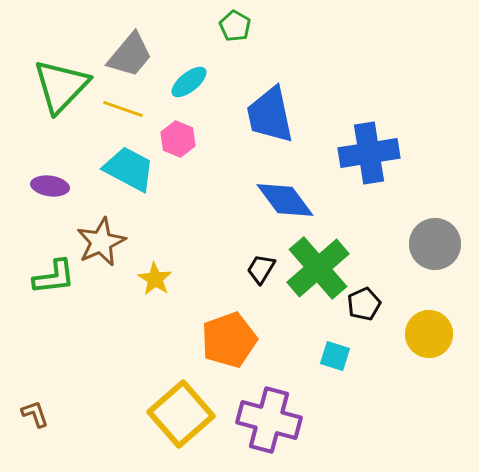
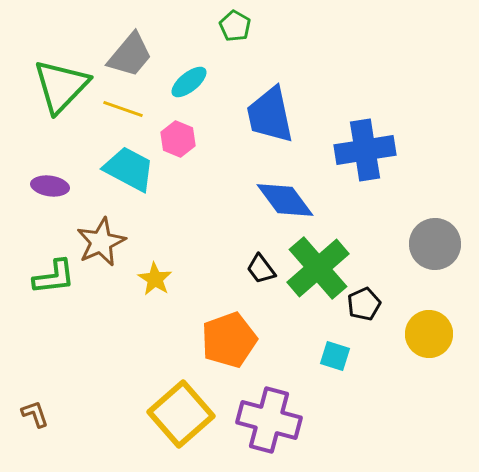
blue cross: moved 4 px left, 3 px up
black trapezoid: rotated 68 degrees counterclockwise
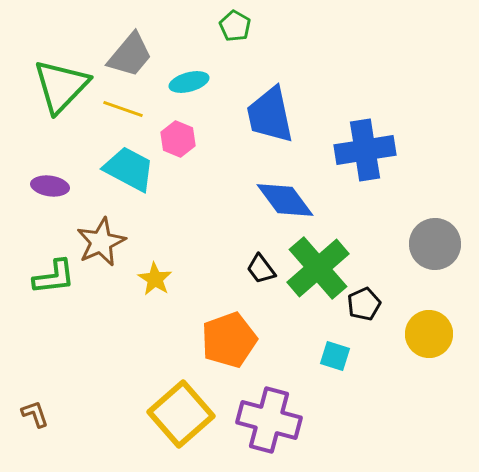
cyan ellipse: rotated 24 degrees clockwise
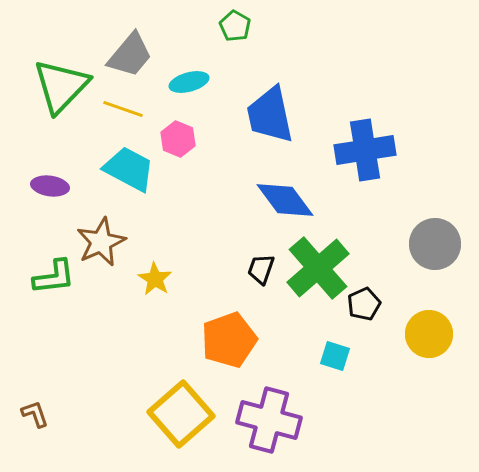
black trapezoid: rotated 56 degrees clockwise
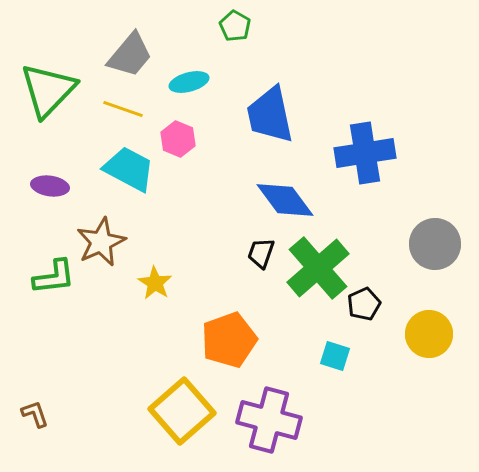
green triangle: moved 13 px left, 4 px down
blue cross: moved 3 px down
black trapezoid: moved 16 px up
yellow star: moved 4 px down
yellow square: moved 1 px right, 3 px up
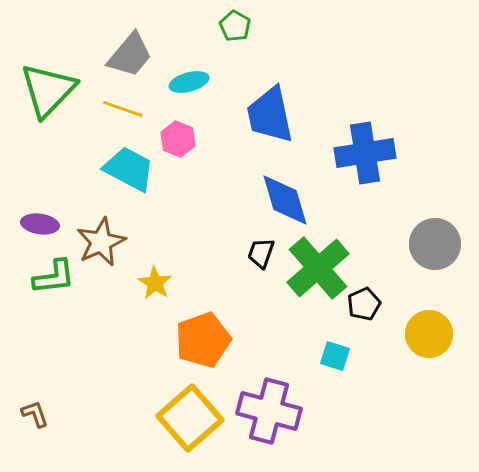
purple ellipse: moved 10 px left, 38 px down
blue diamond: rotated 20 degrees clockwise
orange pentagon: moved 26 px left
yellow square: moved 8 px right, 7 px down
purple cross: moved 9 px up
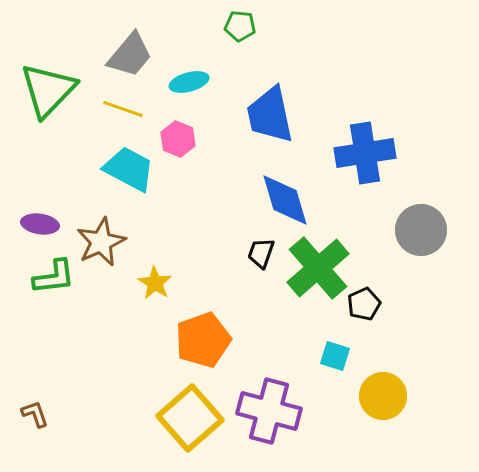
green pentagon: moved 5 px right; rotated 24 degrees counterclockwise
gray circle: moved 14 px left, 14 px up
yellow circle: moved 46 px left, 62 px down
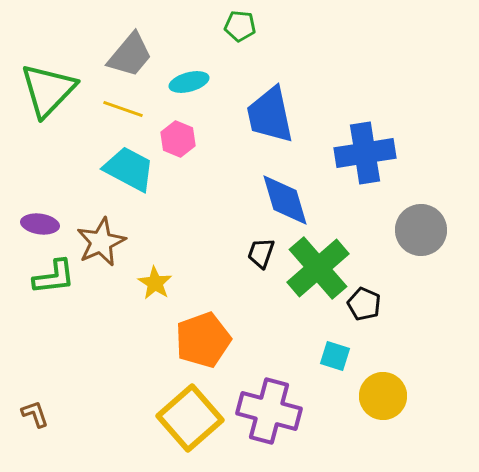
black pentagon: rotated 24 degrees counterclockwise
